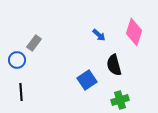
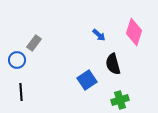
black semicircle: moved 1 px left, 1 px up
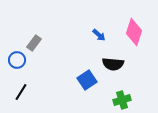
black semicircle: rotated 70 degrees counterclockwise
black line: rotated 36 degrees clockwise
green cross: moved 2 px right
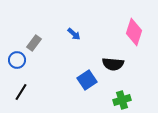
blue arrow: moved 25 px left, 1 px up
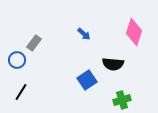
blue arrow: moved 10 px right
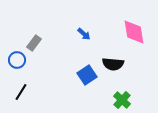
pink diamond: rotated 28 degrees counterclockwise
blue square: moved 5 px up
green cross: rotated 30 degrees counterclockwise
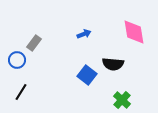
blue arrow: rotated 64 degrees counterclockwise
blue square: rotated 18 degrees counterclockwise
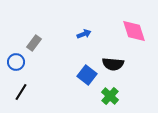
pink diamond: moved 1 px up; rotated 8 degrees counterclockwise
blue circle: moved 1 px left, 2 px down
green cross: moved 12 px left, 4 px up
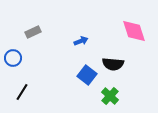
blue arrow: moved 3 px left, 7 px down
gray rectangle: moved 1 px left, 11 px up; rotated 28 degrees clockwise
blue circle: moved 3 px left, 4 px up
black line: moved 1 px right
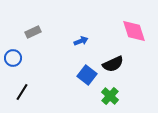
black semicircle: rotated 30 degrees counterclockwise
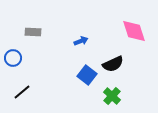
gray rectangle: rotated 28 degrees clockwise
black line: rotated 18 degrees clockwise
green cross: moved 2 px right
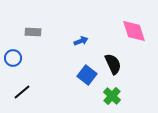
black semicircle: rotated 90 degrees counterclockwise
